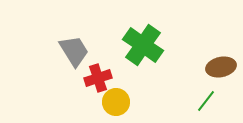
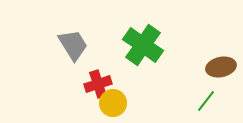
gray trapezoid: moved 1 px left, 6 px up
red cross: moved 6 px down
yellow circle: moved 3 px left, 1 px down
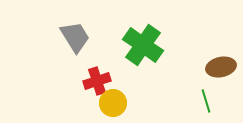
gray trapezoid: moved 2 px right, 8 px up
red cross: moved 1 px left, 3 px up
green line: rotated 55 degrees counterclockwise
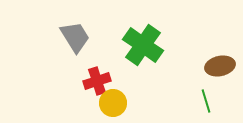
brown ellipse: moved 1 px left, 1 px up
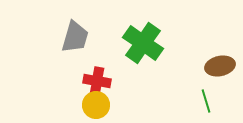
gray trapezoid: rotated 48 degrees clockwise
green cross: moved 2 px up
red cross: rotated 28 degrees clockwise
yellow circle: moved 17 px left, 2 px down
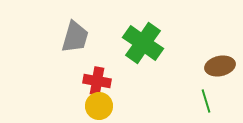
yellow circle: moved 3 px right, 1 px down
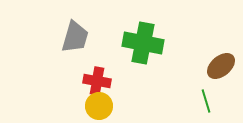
green cross: rotated 24 degrees counterclockwise
brown ellipse: moved 1 px right; rotated 28 degrees counterclockwise
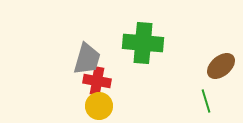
gray trapezoid: moved 12 px right, 22 px down
green cross: rotated 6 degrees counterclockwise
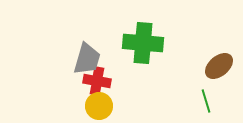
brown ellipse: moved 2 px left
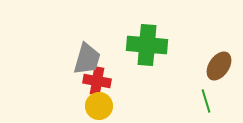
green cross: moved 4 px right, 2 px down
brown ellipse: rotated 16 degrees counterclockwise
